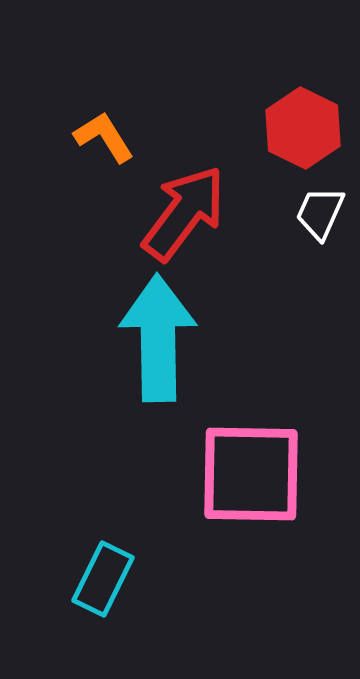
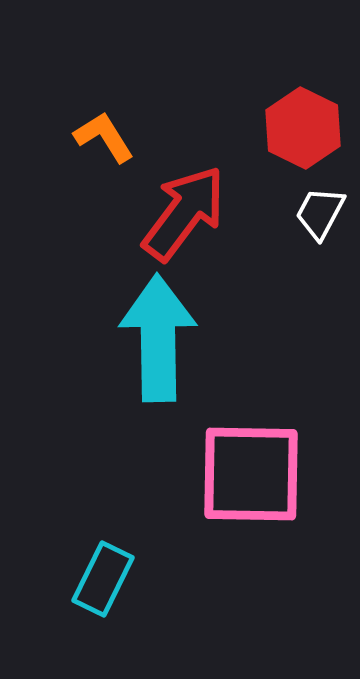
white trapezoid: rotated 4 degrees clockwise
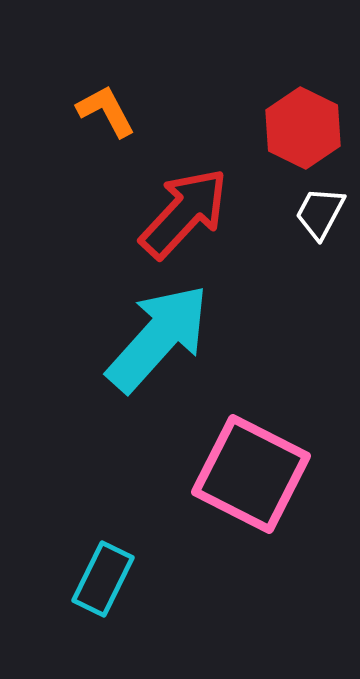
orange L-shape: moved 2 px right, 26 px up; rotated 4 degrees clockwise
red arrow: rotated 6 degrees clockwise
cyan arrow: rotated 43 degrees clockwise
pink square: rotated 26 degrees clockwise
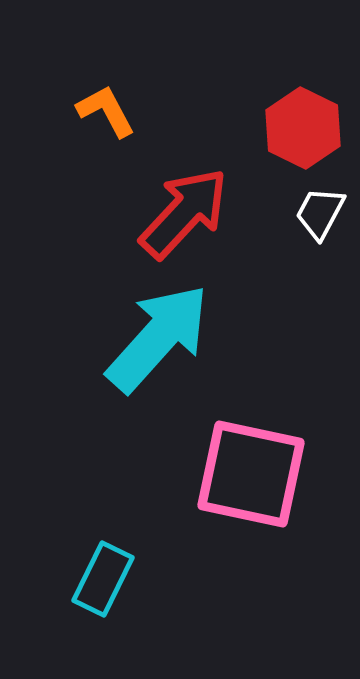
pink square: rotated 15 degrees counterclockwise
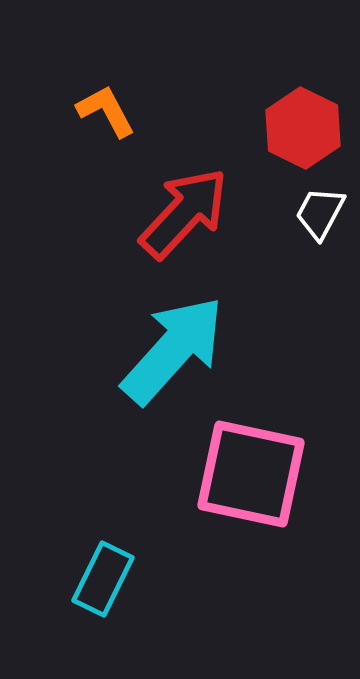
cyan arrow: moved 15 px right, 12 px down
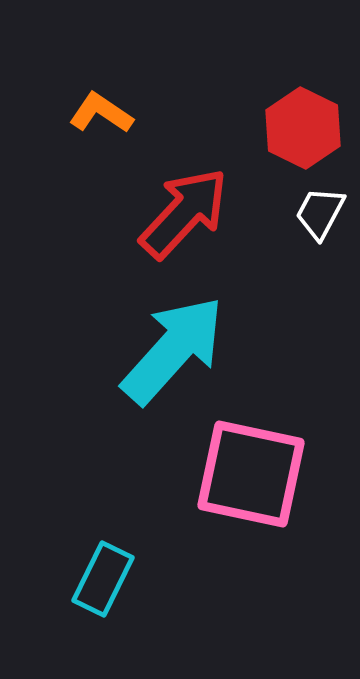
orange L-shape: moved 5 px left, 2 px down; rotated 28 degrees counterclockwise
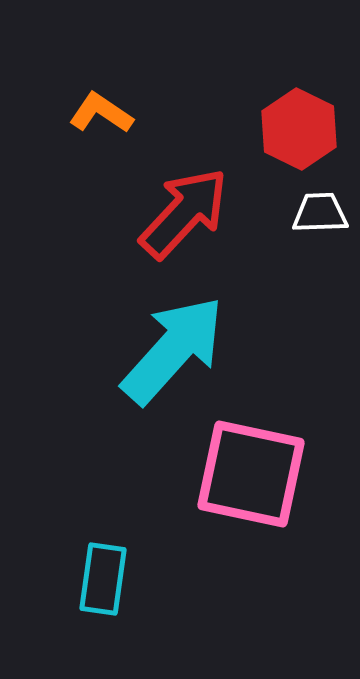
red hexagon: moved 4 px left, 1 px down
white trapezoid: rotated 60 degrees clockwise
cyan rectangle: rotated 18 degrees counterclockwise
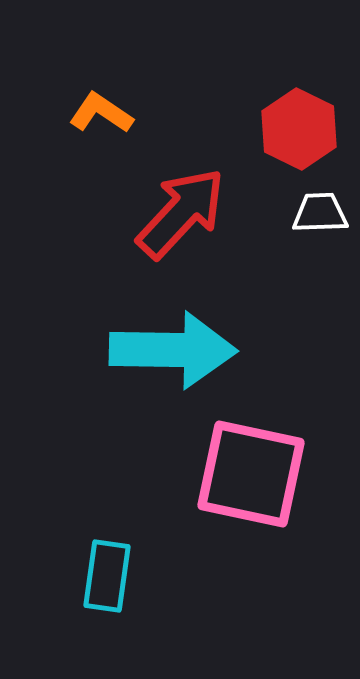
red arrow: moved 3 px left
cyan arrow: rotated 49 degrees clockwise
cyan rectangle: moved 4 px right, 3 px up
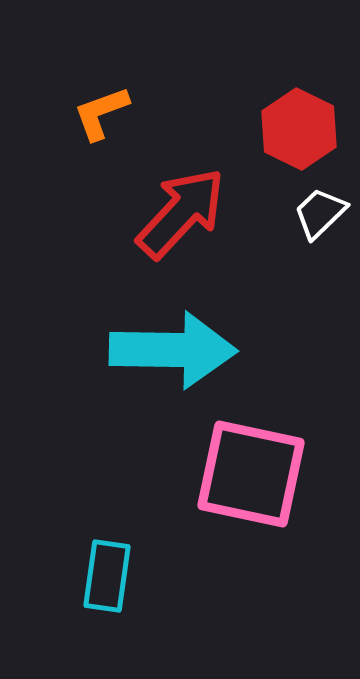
orange L-shape: rotated 54 degrees counterclockwise
white trapezoid: rotated 42 degrees counterclockwise
